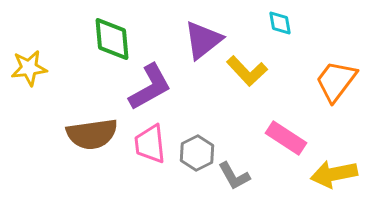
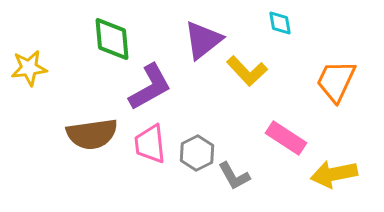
orange trapezoid: rotated 12 degrees counterclockwise
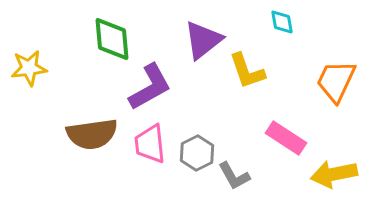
cyan diamond: moved 2 px right, 1 px up
yellow L-shape: rotated 24 degrees clockwise
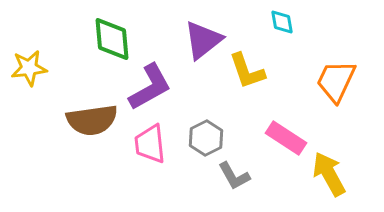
brown semicircle: moved 14 px up
gray hexagon: moved 9 px right, 15 px up
yellow arrow: moved 5 px left; rotated 72 degrees clockwise
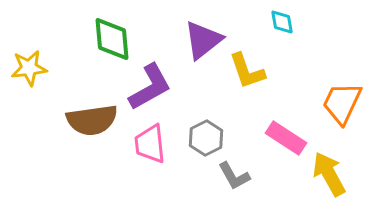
orange trapezoid: moved 6 px right, 22 px down
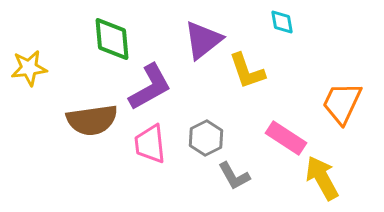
yellow arrow: moved 7 px left, 4 px down
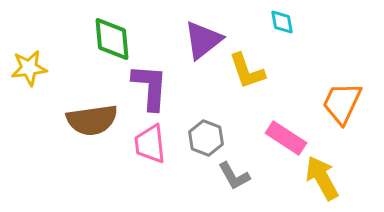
purple L-shape: rotated 57 degrees counterclockwise
gray hexagon: rotated 12 degrees counterclockwise
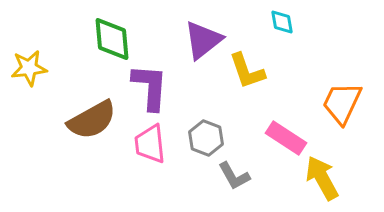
brown semicircle: rotated 21 degrees counterclockwise
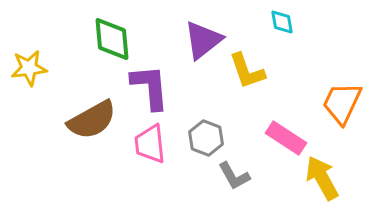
purple L-shape: rotated 9 degrees counterclockwise
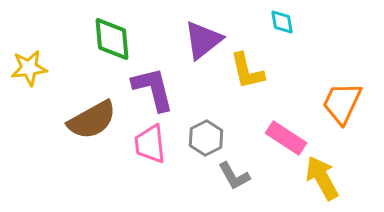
yellow L-shape: rotated 6 degrees clockwise
purple L-shape: moved 3 px right, 2 px down; rotated 9 degrees counterclockwise
gray hexagon: rotated 12 degrees clockwise
